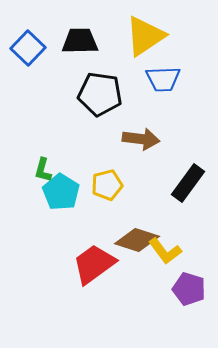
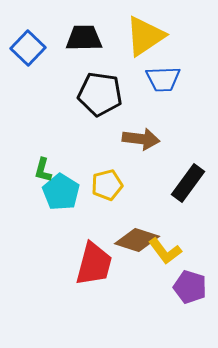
black trapezoid: moved 4 px right, 3 px up
red trapezoid: rotated 141 degrees clockwise
purple pentagon: moved 1 px right, 2 px up
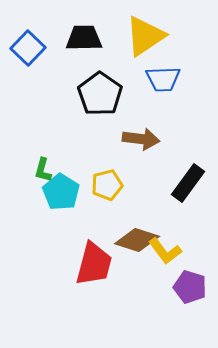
black pentagon: rotated 27 degrees clockwise
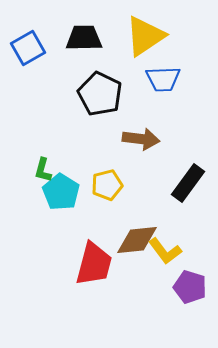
blue square: rotated 16 degrees clockwise
black pentagon: rotated 9 degrees counterclockwise
brown diamond: rotated 24 degrees counterclockwise
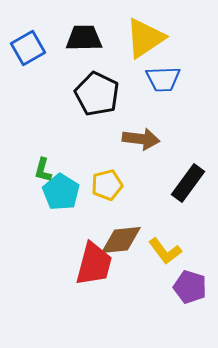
yellow triangle: moved 2 px down
black pentagon: moved 3 px left
brown diamond: moved 16 px left
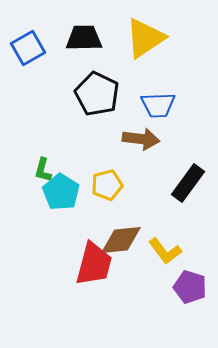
blue trapezoid: moved 5 px left, 26 px down
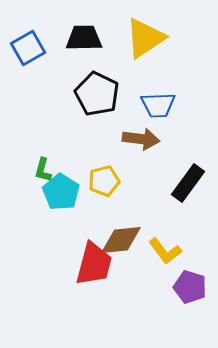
yellow pentagon: moved 3 px left, 4 px up
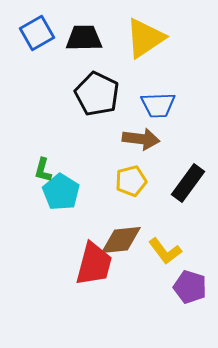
blue square: moved 9 px right, 15 px up
yellow pentagon: moved 27 px right
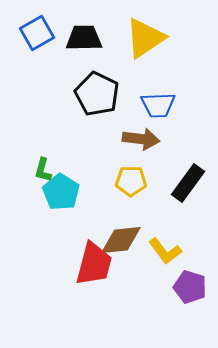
yellow pentagon: rotated 16 degrees clockwise
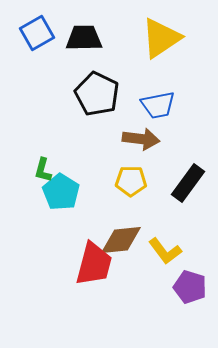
yellow triangle: moved 16 px right
blue trapezoid: rotated 9 degrees counterclockwise
